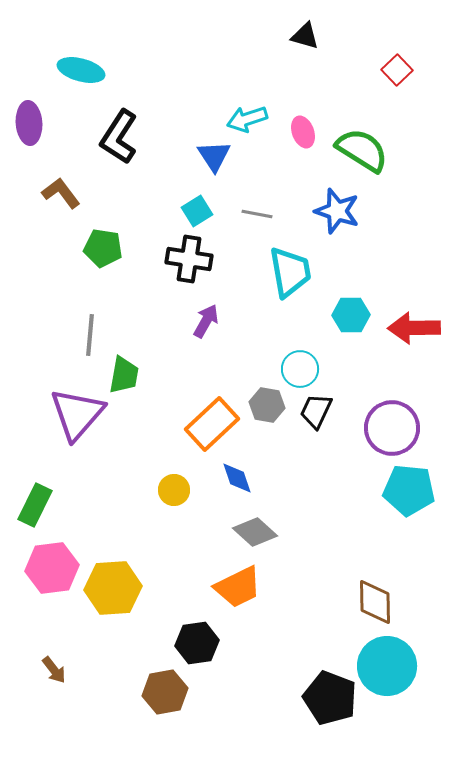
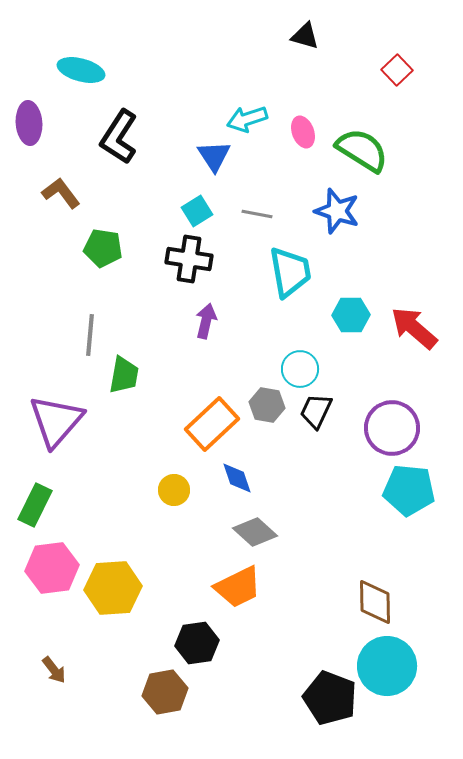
purple arrow at (206, 321): rotated 16 degrees counterclockwise
red arrow at (414, 328): rotated 42 degrees clockwise
purple triangle at (77, 414): moved 21 px left, 7 px down
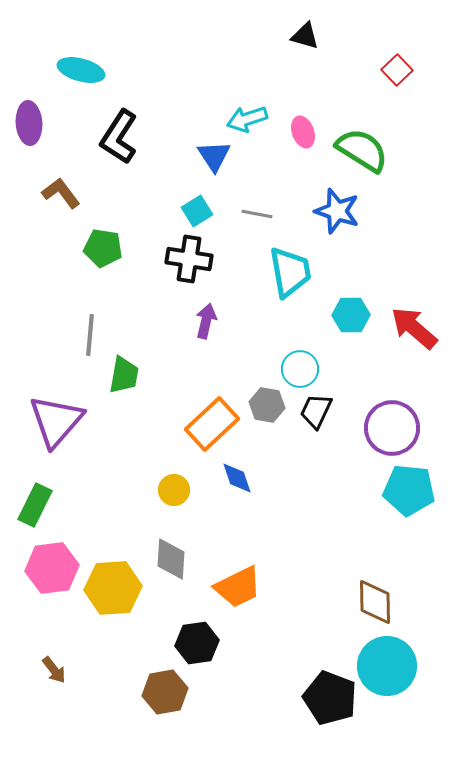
gray diamond at (255, 532): moved 84 px left, 27 px down; rotated 51 degrees clockwise
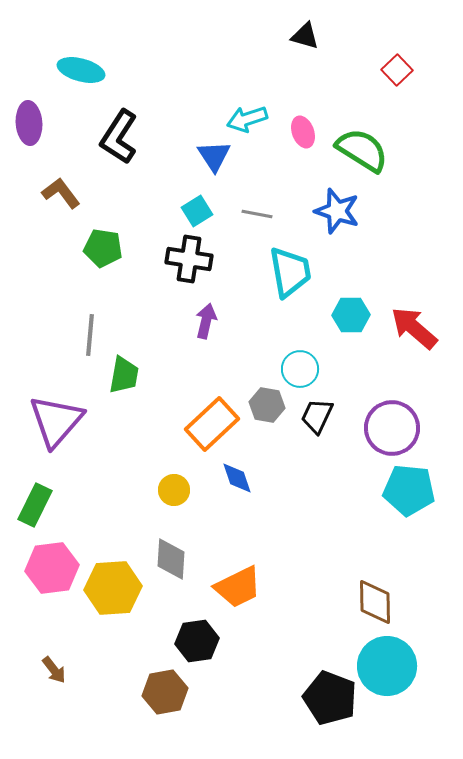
black trapezoid at (316, 411): moved 1 px right, 5 px down
black hexagon at (197, 643): moved 2 px up
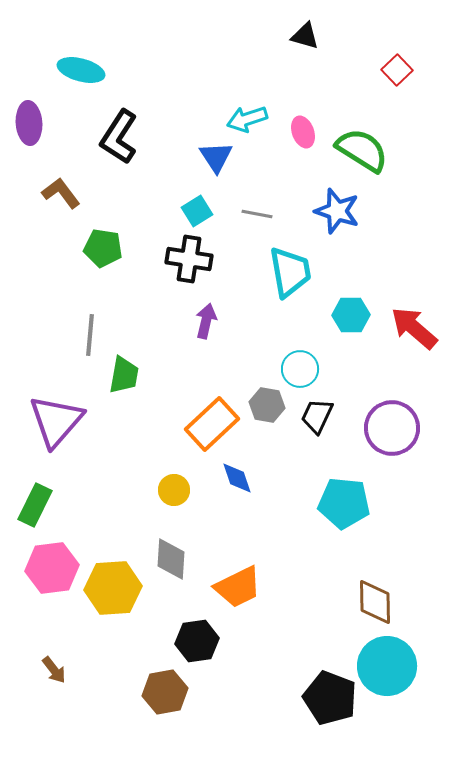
blue triangle at (214, 156): moved 2 px right, 1 px down
cyan pentagon at (409, 490): moved 65 px left, 13 px down
